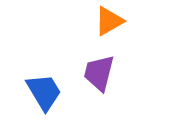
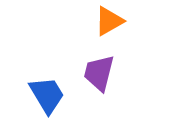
blue trapezoid: moved 3 px right, 3 px down
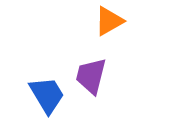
purple trapezoid: moved 8 px left, 3 px down
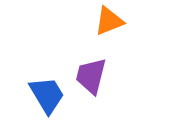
orange triangle: rotated 8 degrees clockwise
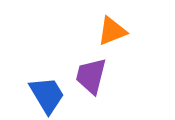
orange triangle: moved 3 px right, 10 px down
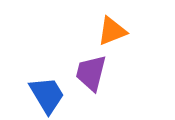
purple trapezoid: moved 3 px up
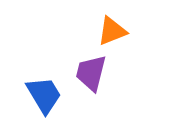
blue trapezoid: moved 3 px left
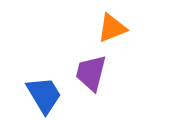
orange triangle: moved 3 px up
